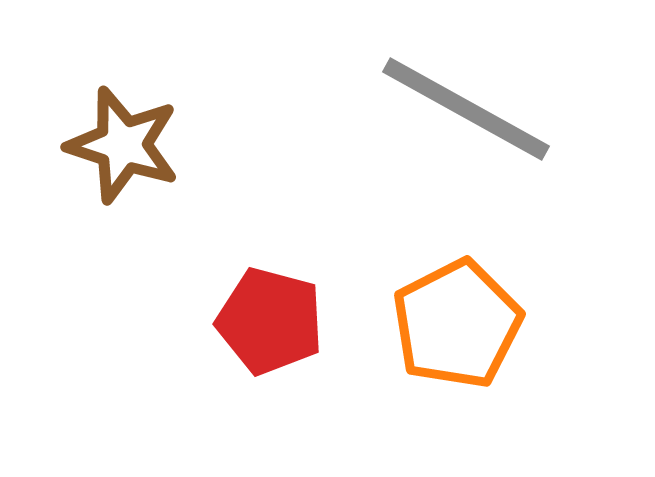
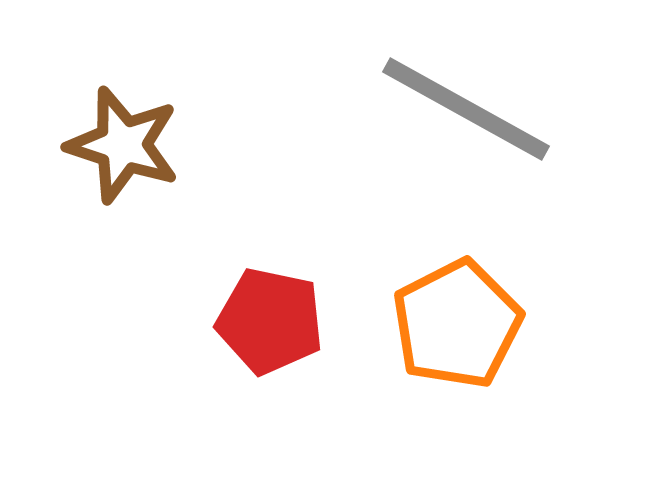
red pentagon: rotated 3 degrees counterclockwise
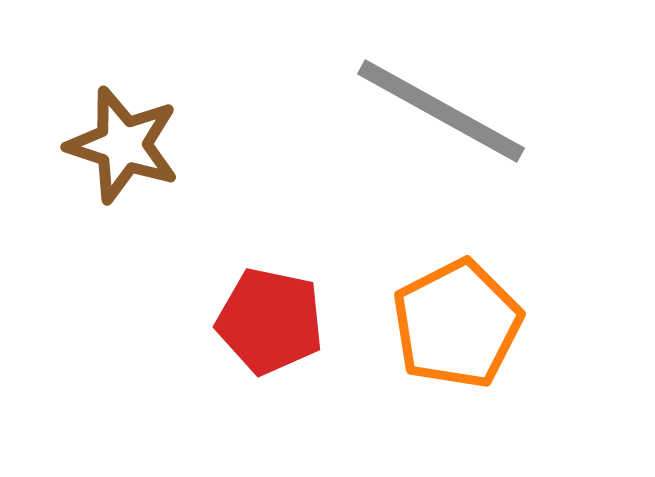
gray line: moved 25 px left, 2 px down
